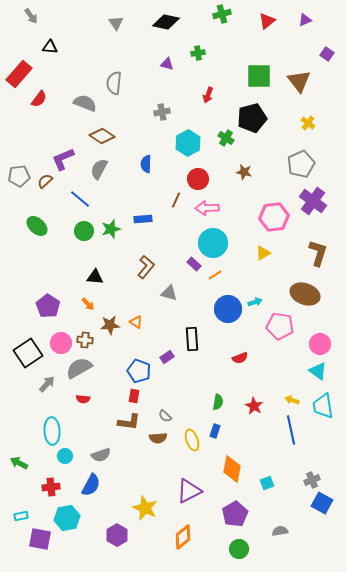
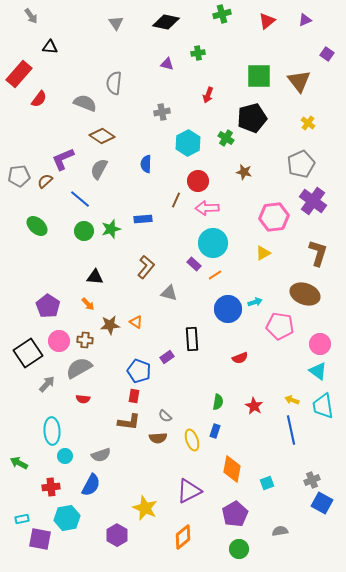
red circle at (198, 179): moved 2 px down
pink circle at (61, 343): moved 2 px left, 2 px up
cyan rectangle at (21, 516): moved 1 px right, 3 px down
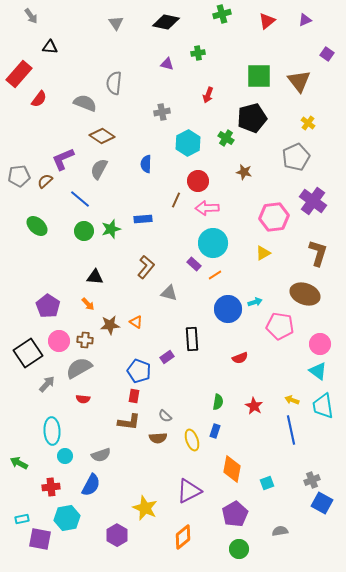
gray pentagon at (301, 164): moved 5 px left, 7 px up
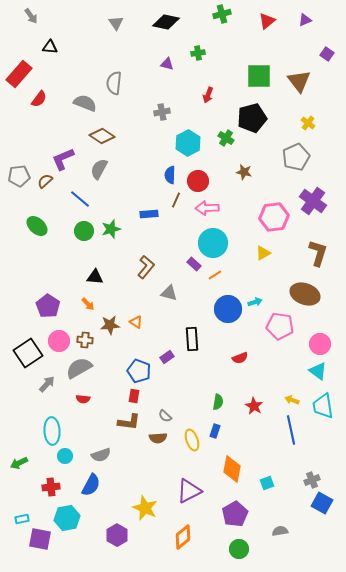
blue semicircle at (146, 164): moved 24 px right, 11 px down
blue rectangle at (143, 219): moved 6 px right, 5 px up
green arrow at (19, 463): rotated 54 degrees counterclockwise
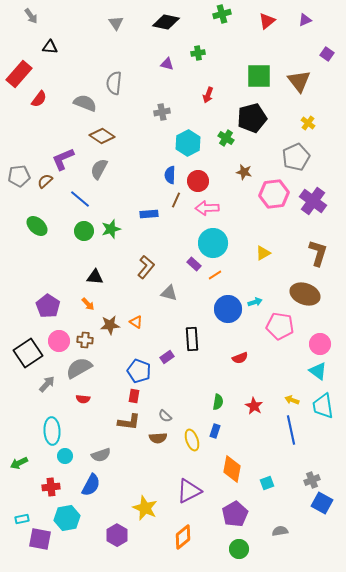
pink hexagon at (274, 217): moved 23 px up
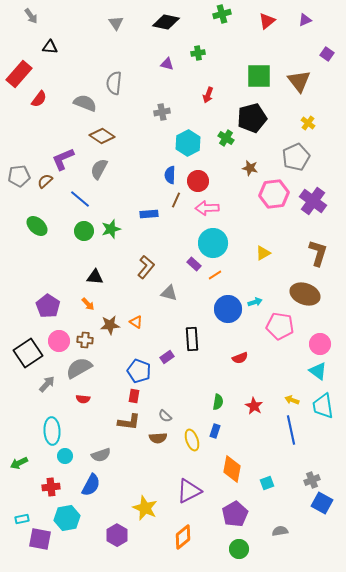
brown star at (244, 172): moved 6 px right, 4 px up
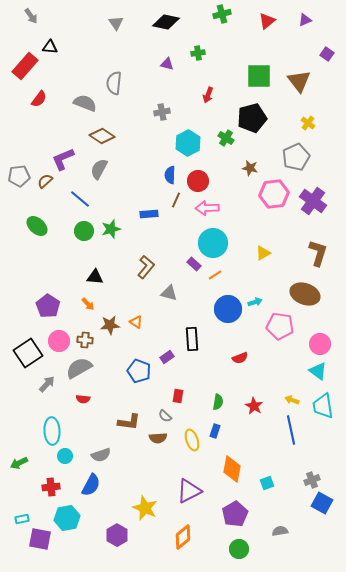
red rectangle at (19, 74): moved 6 px right, 8 px up
red rectangle at (134, 396): moved 44 px right
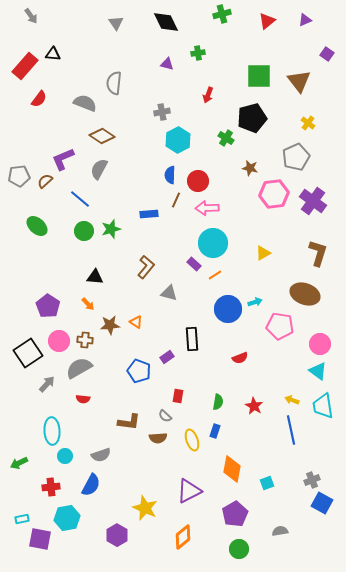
black diamond at (166, 22): rotated 52 degrees clockwise
black triangle at (50, 47): moved 3 px right, 7 px down
cyan hexagon at (188, 143): moved 10 px left, 3 px up
